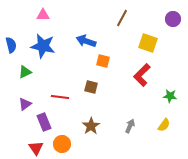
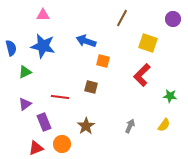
blue semicircle: moved 3 px down
brown star: moved 5 px left
red triangle: rotated 42 degrees clockwise
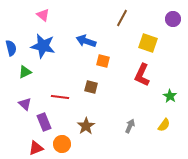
pink triangle: rotated 40 degrees clockwise
red L-shape: rotated 20 degrees counterclockwise
green star: rotated 24 degrees clockwise
purple triangle: rotated 40 degrees counterclockwise
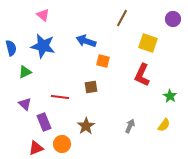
brown square: rotated 24 degrees counterclockwise
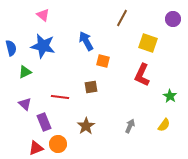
blue arrow: rotated 42 degrees clockwise
orange circle: moved 4 px left
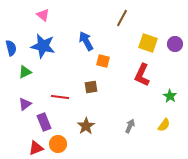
purple circle: moved 2 px right, 25 px down
purple triangle: rotated 40 degrees clockwise
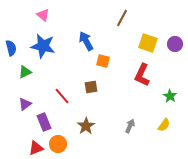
red line: moved 2 px right, 1 px up; rotated 42 degrees clockwise
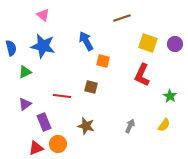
brown line: rotated 42 degrees clockwise
brown square: rotated 24 degrees clockwise
red line: rotated 42 degrees counterclockwise
brown star: rotated 24 degrees counterclockwise
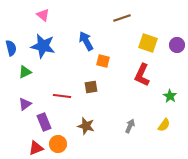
purple circle: moved 2 px right, 1 px down
brown square: rotated 24 degrees counterclockwise
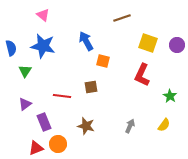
green triangle: moved 1 px up; rotated 32 degrees counterclockwise
